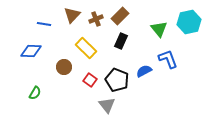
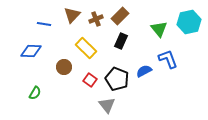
black pentagon: moved 1 px up
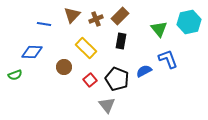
black rectangle: rotated 14 degrees counterclockwise
blue diamond: moved 1 px right, 1 px down
red square: rotated 16 degrees clockwise
green semicircle: moved 20 px left, 18 px up; rotated 40 degrees clockwise
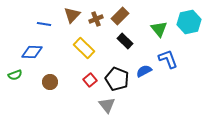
black rectangle: moved 4 px right; rotated 56 degrees counterclockwise
yellow rectangle: moved 2 px left
brown circle: moved 14 px left, 15 px down
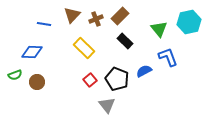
blue L-shape: moved 2 px up
brown circle: moved 13 px left
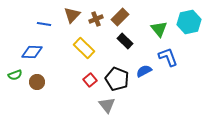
brown rectangle: moved 1 px down
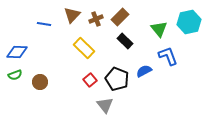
blue diamond: moved 15 px left
blue L-shape: moved 1 px up
brown circle: moved 3 px right
gray triangle: moved 2 px left
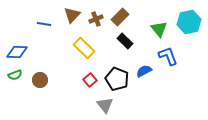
brown circle: moved 2 px up
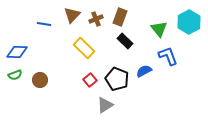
brown rectangle: rotated 24 degrees counterclockwise
cyan hexagon: rotated 15 degrees counterclockwise
gray triangle: rotated 36 degrees clockwise
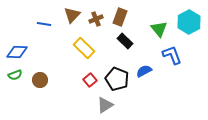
blue L-shape: moved 4 px right, 1 px up
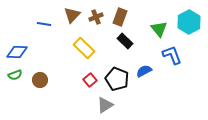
brown cross: moved 2 px up
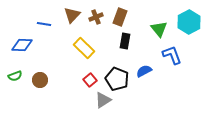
black rectangle: rotated 56 degrees clockwise
blue diamond: moved 5 px right, 7 px up
green semicircle: moved 1 px down
gray triangle: moved 2 px left, 5 px up
